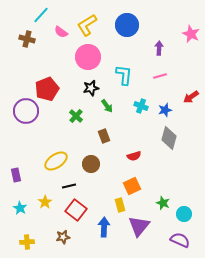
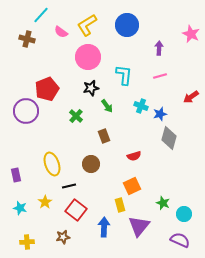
blue star: moved 5 px left, 4 px down
yellow ellipse: moved 4 px left, 3 px down; rotated 75 degrees counterclockwise
cyan star: rotated 16 degrees counterclockwise
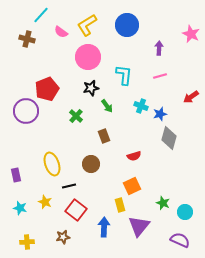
yellow star: rotated 16 degrees counterclockwise
cyan circle: moved 1 px right, 2 px up
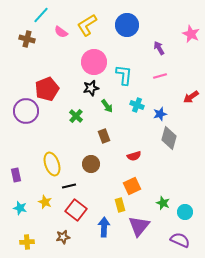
purple arrow: rotated 32 degrees counterclockwise
pink circle: moved 6 px right, 5 px down
cyan cross: moved 4 px left, 1 px up
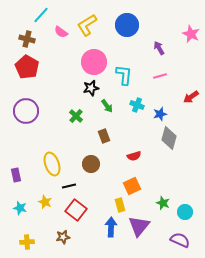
red pentagon: moved 20 px left, 22 px up; rotated 20 degrees counterclockwise
blue arrow: moved 7 px right
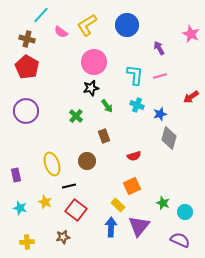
cyan L-shape: moved 11 px right
brown circle: moved 4 px left, 3 px up
yellow rectangle: moved 2 px left; rotated 32 degrees counterclockwise
